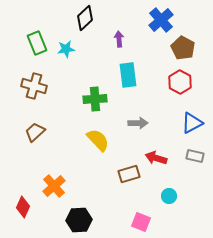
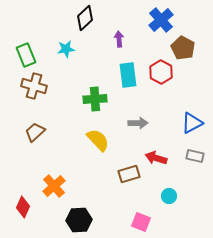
green rectangle: moved 11 px left, 12 px down
red hexagon: moved 19 px left, 10 px up
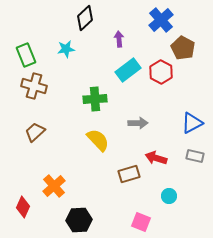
cyan rectangle: moved 5 px up; rotated 60 degrees clockwise
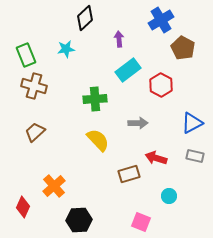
blue cross: rotated 10 degrees clockwise
red hexagon: moved 13 px down
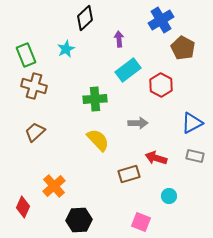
cyan star: rotated 18 degrees counterclockwise
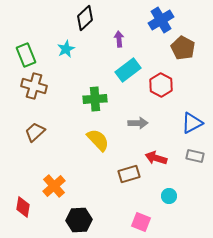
red diamond: rotated 15 degrees counterclockwise
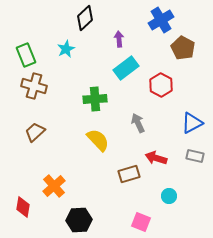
cyan rectangle: moved 2 px left, 2 px up
gray arrow: rotated 114 degrees counterclockwise
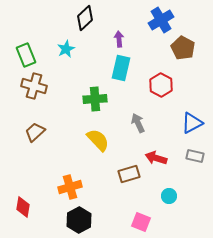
cyan rectangle: moved 5 px left; rotated 40 degrees counterclockwise
orange cross: moved 16 px right, 1 px down; rotated 25 degrees clockwise
black hexagon: rotated 25 degrees counterclockwise
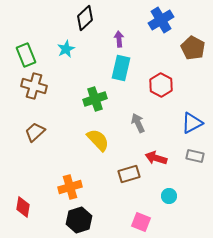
brown pentagon: moved 10 px right
green cross: rotated 15 degrees counterclockwise
black hexagon: rotated 10 degrees clockwise
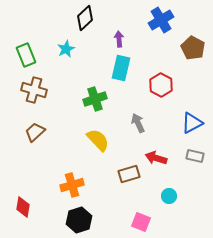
brown cross: moved 4 px down
orange cross: moved 2 px right, 2 px up
